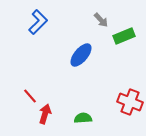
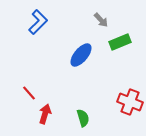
green rectangle: moved 4 px left, 6 px down
red line: moved 1 px left, 3 px up
green semicircle: rotated 78 degrees clockwise
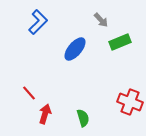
blue ellipse: moved 6 px left, 6 px up
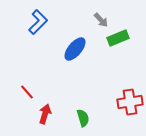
green rectangle: moved 2 px left, 4 px up
red line: moved 2 px left, 1 px up
red cross: rotated 30 degrees counterclockwise
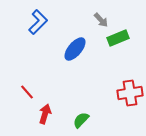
red cross: moved 9 px up
green semicircle: moved 2 px left, 2 px down; rotated 120 degrees counterclockwise
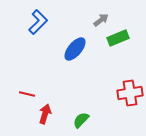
gray arrow: rotated 84 degrees counterclockwise
red line: moved 2 px down; rotated 35 degrees counterclockwise
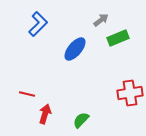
blue L-shape: moved 2 px down
